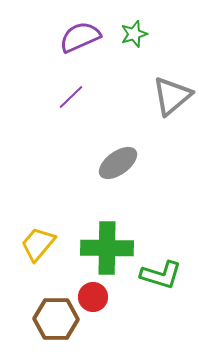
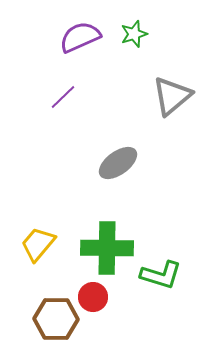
purple line: moved 8 px left
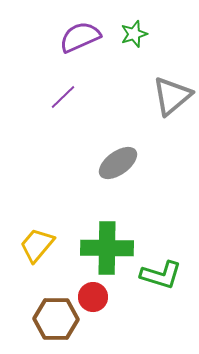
yellow trapezoid: moved 1 px left, 1 px down
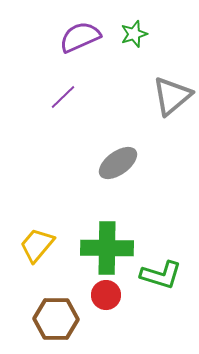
red circle: moved 13 px right, 2 px up
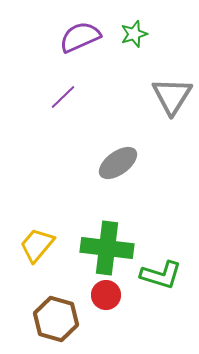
gray triangle: rotated 18 degrees counterclockwise
green cross: rotated 6 degrees clockwise
brown hexagon: rotated 15 degrees clockwise
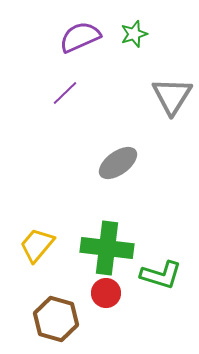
purple line: moved 2 px right, 4 px up
red circle: moved 2 px up
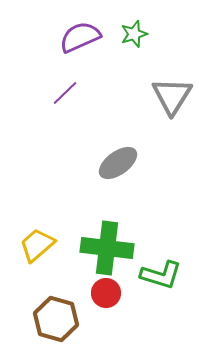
yellow trapezoid: rotated 9 degrees clockwise
